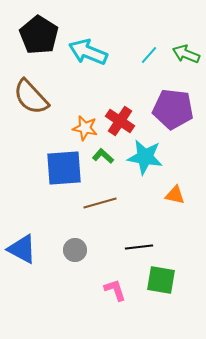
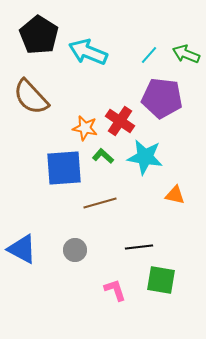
purple pentagon: moved 11 px left, 11 px up
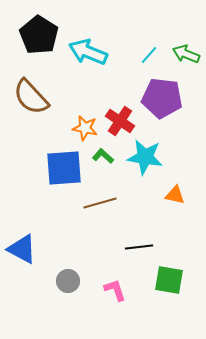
gray circle: moved 7 px left, 31 px down
green square: moved 8 px right
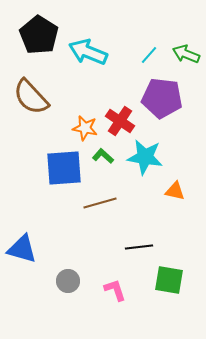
orange triangle: moved 4 px up
blue triangle: rotated 12 degrees counterclockwise
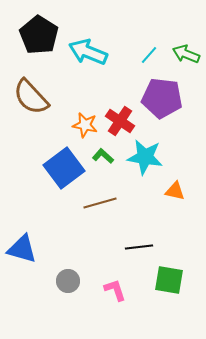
orange star: moved 3 px up
blue square: rotated 33 degrees counterclockwise
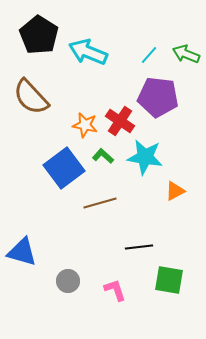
purple pentagon: moved 4 px left, 1 px up
orange triangle: rotated 40 degrees counterclockwise
blue triangle: moved 3 px down
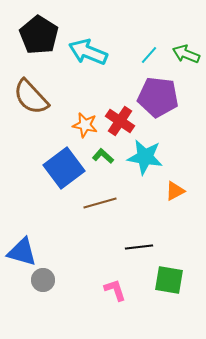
gray circle: moved 25 px left, 1 px up
